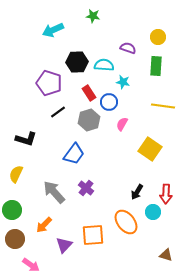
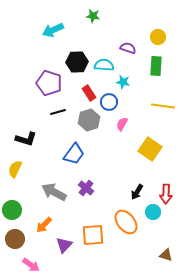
black line: rotated 21 degrees clockwise
yellow semicircle: moved 1 px left, 5 px up
gray arrow: rotated 20 degrees counterclockwise
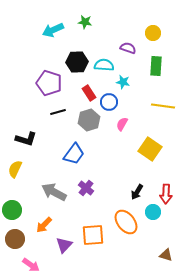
green star: moved 8 px left, 6 px down
yellow circle: moved 5 px left, 4 px up
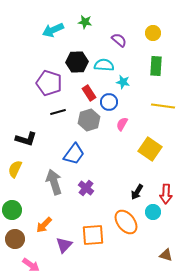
purple semicircle: moved 9 px left, 8 px up; rotated 21 degrees clockwise
gray arrow: moved 10 px up; rotated 45 degrees clockwise
